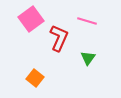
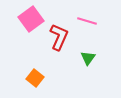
red L-shape: moved 1 px up
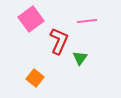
pink line: rotated 24 degrees counterclockwise
red L-shape: moved 4 px down
green triangle: moved 8 px left
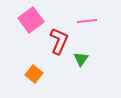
pink square: moved 1 px down
green triangle: moved 1 px right, 1 px down
orange square: moved 1 px left, 4 px up
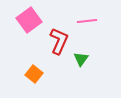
pink square: moved 2 px left
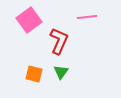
pink line: moved 4 px up
green triangle: moved 20 px left, 13 px down
orange square: rotated 24 degrees counterclockwise
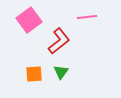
red L-shape: rotated 28 degrees clockwise
orange square: rotated 18 degrees counterclockwise
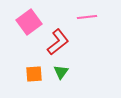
pink square: moved 2 px down
red L-shape: moved 1 px left, 1 px down
